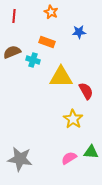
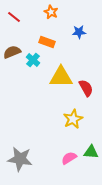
red line: moved 1 px down; rotated 56 degrees counterclockwise
cyan cross: rotated 24 degrees clockwise
red semicircle: moved 3 px up
yellow star: rotated 12 degrees clockwise
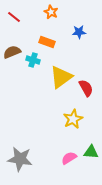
cyan cross: rotated 24 degrees counterclockwise
yellow triangle: rotated 35 degrees counterclockwise
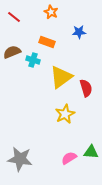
red semicircle: rotated 12 degrees clockwise
yellow star: moved 8 px left, 5 px up
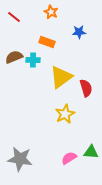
brown semicircle: moved 2 px right, 5 px down
cyan cross: rotated 16 degrees counterclockwise
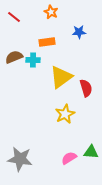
orange rectangle: rotated 28 degrees counterclockwise
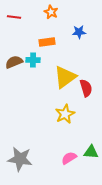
red line: rotated 32 degrees counterclockwise
brown semicircle: moved 5 px down
yellow triangle: moved 4 px right
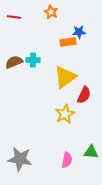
orange rectangle: moved 21 px right
red semicircle: moved 2 px left, 7 px down; rotated 42 degrees clockwise
pink semicircle: moved 2 px left, 2 px down; rotated 133 degrees clockwise
